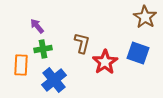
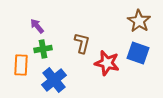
brown star: moved 6 px left, 4 px down
red star: moved 2 px right, 1 px down; rotated 25 degrees counterclockwise
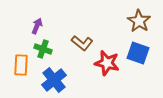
purple arrow: rotated 63 degrees clockwise
brown L-shape: rotated 115 degrees clockwise
green cross: rotated 30 degrees clockwise
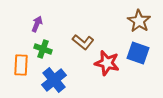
purple arrow: moved 2 px up
brown L-shape: moved 1 px right, 1 px up
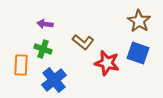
purple arrow: moved 8 px right; rotated 105 degrees counterclockwise
